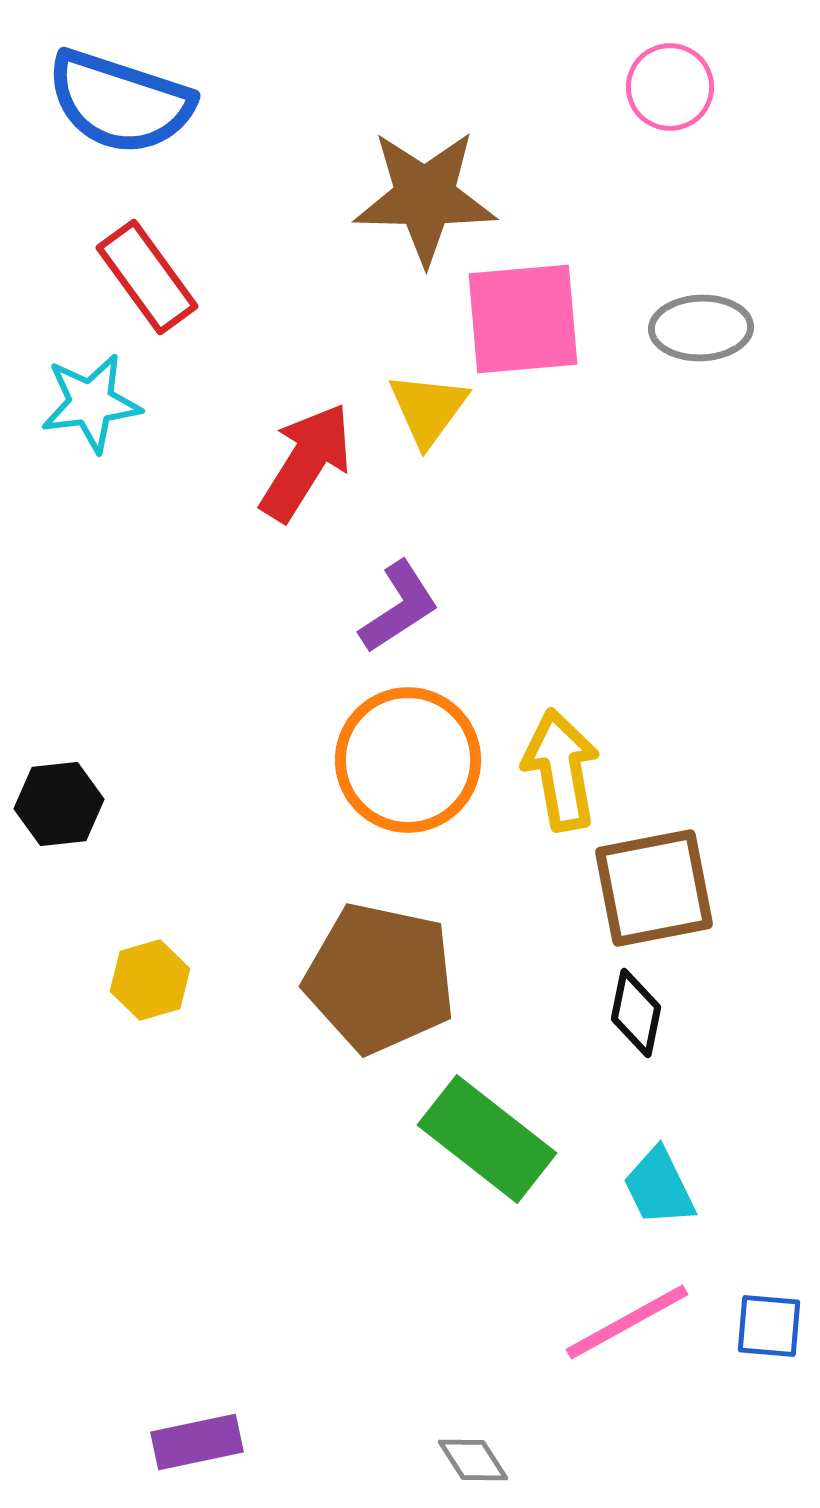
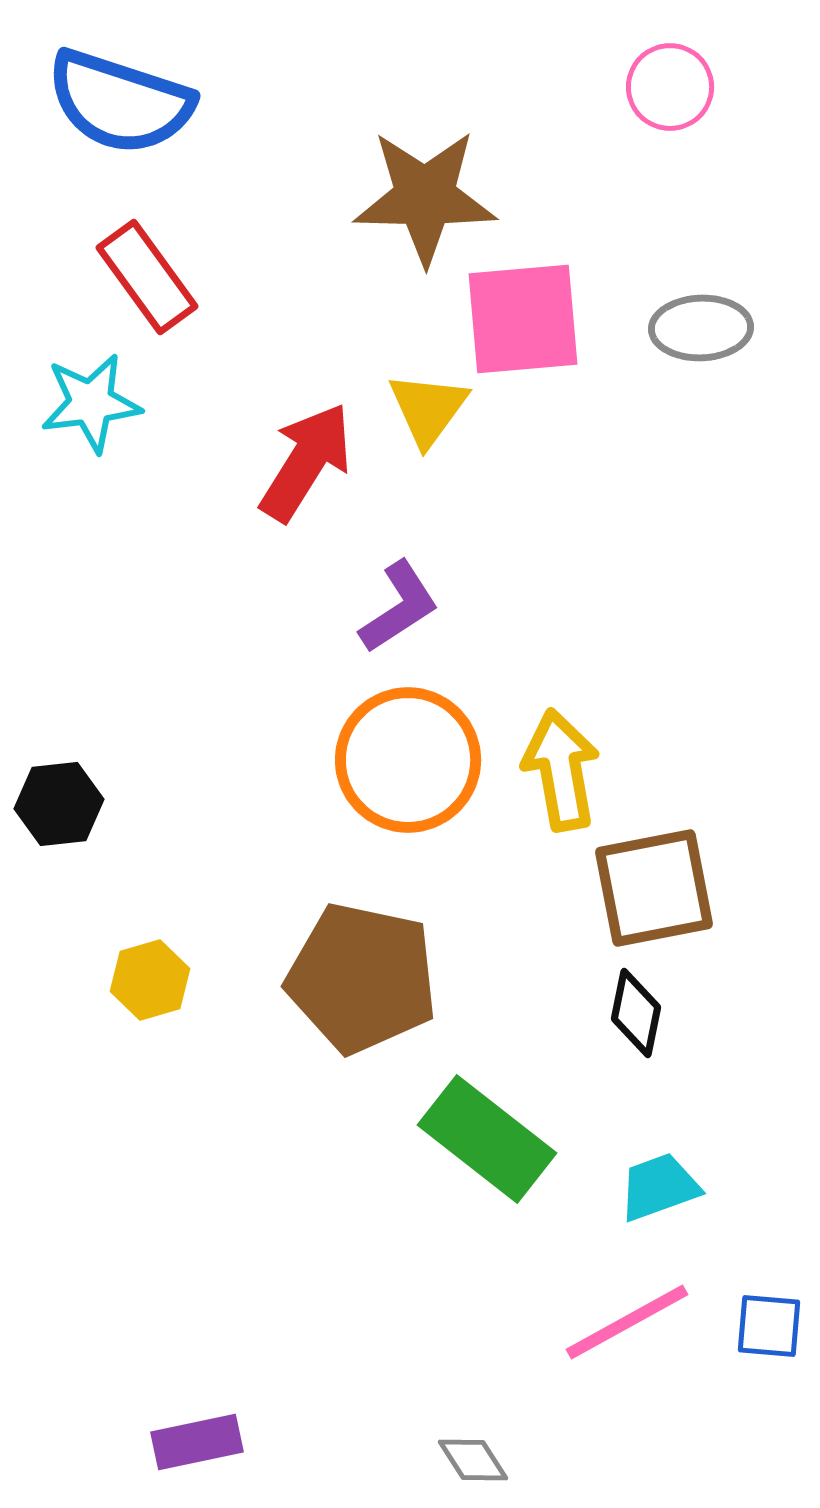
brown pentagon: moved 18 px left
cyan trapezoid: rotated 96 degrees clockwise
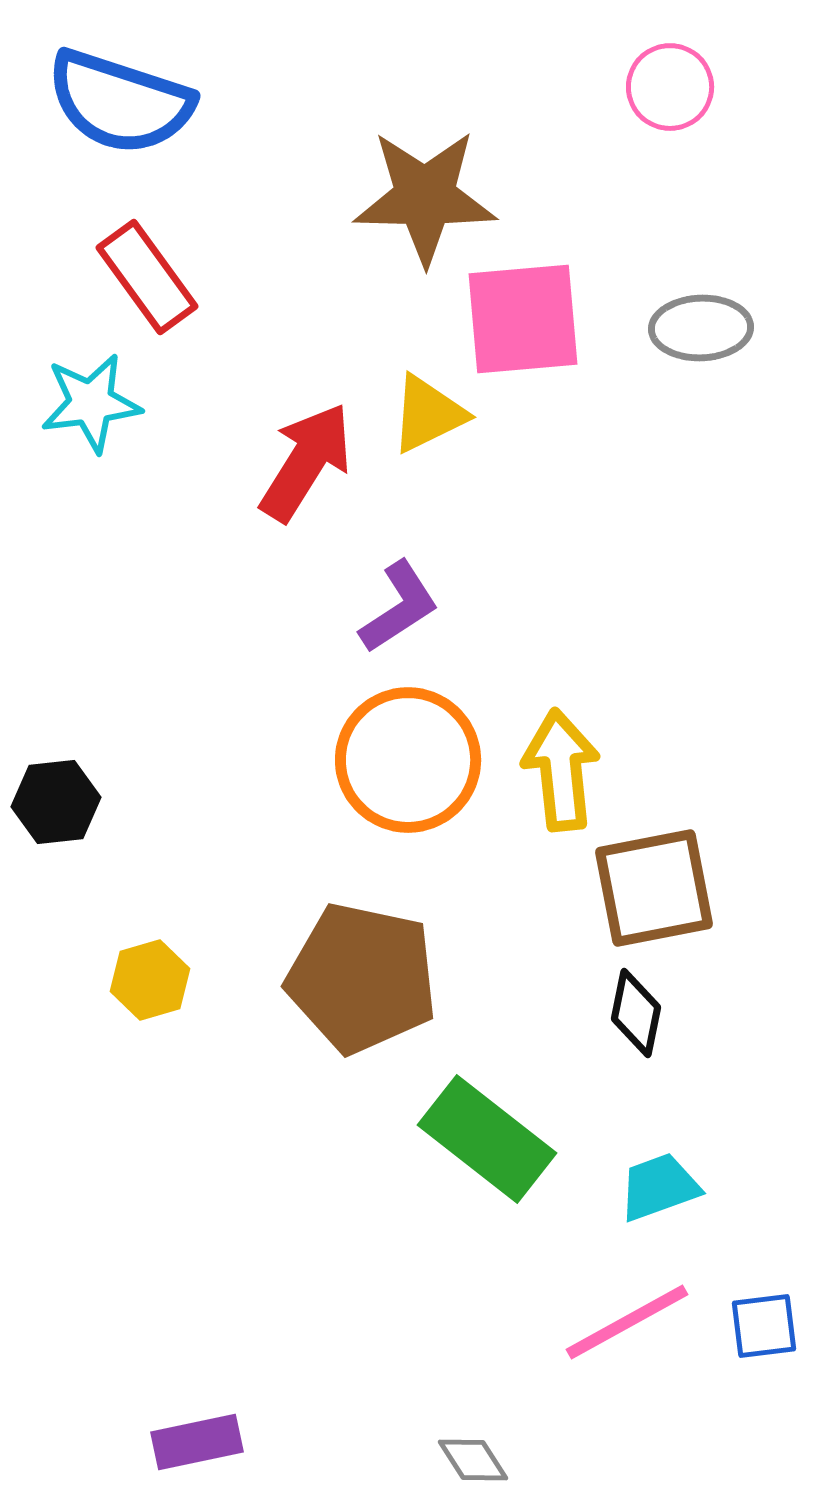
yellow triangle: moved 5 px down; rotated 28 degrees clockwise
yellow arrow: rotated 4 degrees clockwise
black hexagon: moved 3 px left, 2 px up
blue square: moved 5 px left; rotated 12 degrees counterclockwise
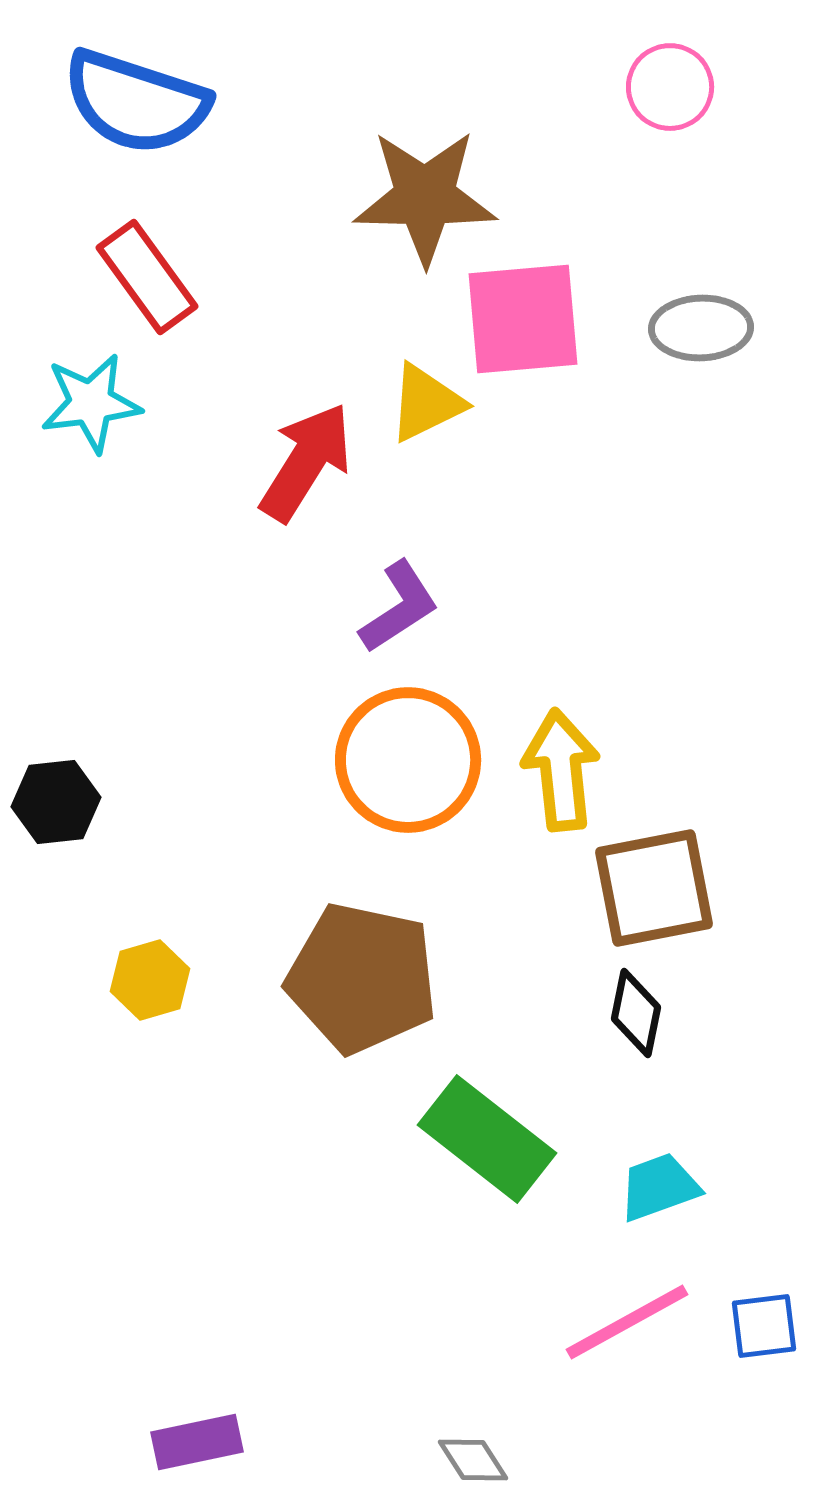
blue semicircle: moved 16 px right
yellow triangle: moved 2 px left, 11 px up
